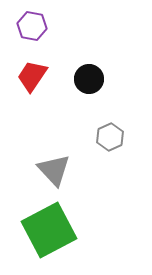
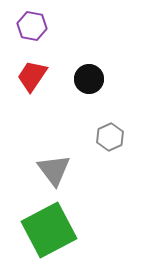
gray triangle: rotated 6 degrees clockwise
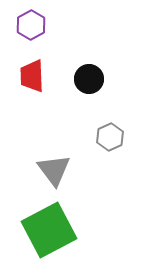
purple hexagon: moved 1 px left, 1 px up; rotated 20 degrees clockwise
red trapezoid: rotated 36 degrees counterclockwise
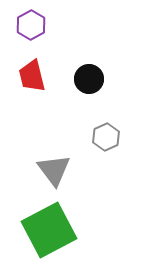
red trapezoid: rotated 12 degrees counterclockwise
gray hexagon: moved 4 px left
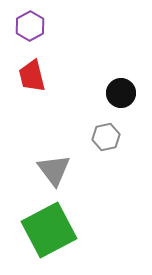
purple hexagon: moved 1 px left, 1 px down
black circle: moved 32 px right, 14 px down
gray hexagon: rotated 12 degrees clockwise
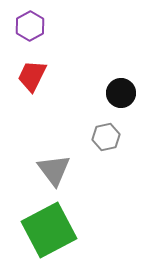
red trapezoid: rotated 40 degrees clockwise
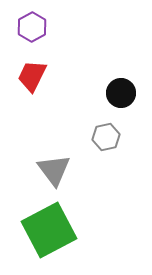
purple hexagon: moved 2 px right, 1 px down
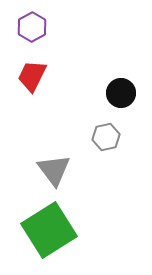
green square: rotated 4 degrees counterclockwise
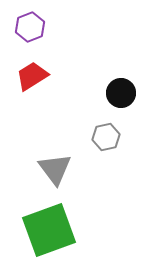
purple hexagon: moved 2 px left; rotated 8 degrees clockwise
red trapezoid: rotated 32 degrees clockwise
gray triangle: moved 1 px right, 1 px up
green square: rotated 12 degrees clockwise
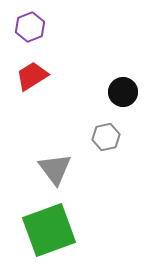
black circle: moved 2 px right, 1 px up
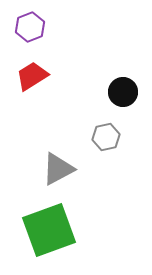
gray triangle: moved 3 px right; rotated 39 degrees clockwise
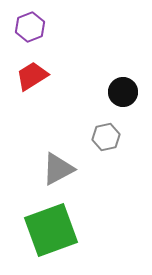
green square: moved 2 px right
